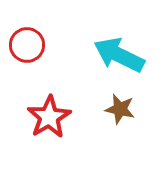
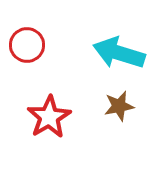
cyan arrow: moved 2 px up; rotated 9 degrees counterclockwise
brown star: moved 1 px left, 3 px up; rotated 24 degrees counterclockwise
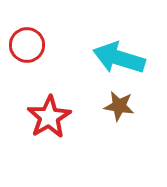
cyan arrow: moved 5 px down
brown star: rotated 20 degrees clockwise
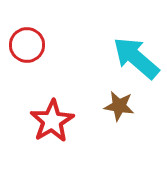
cyan arrow: moved 17 px right; rotated 24 degrees clockwise
red star: moved 3 px right, 4 px down
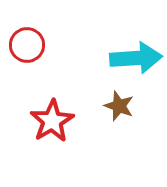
cyan arrow: rotated 135 degrees clockwise
brown star: rotated 12 degrees clockwise
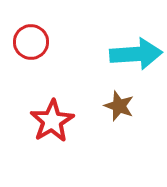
red circle: moved 4 px right, 3 px up
cyan arrow: moved 4 px up
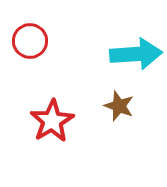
red circle: moved 1 px left, 1 px up
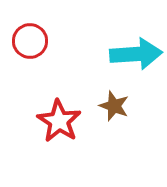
brown star: moved 5 px left
red star: moved 7 px right; rotated 9 degrees counterclockwise
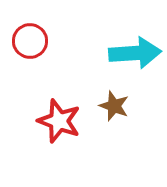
cyan arrow: moved 1 px left, 1 px up
red star: rotated 12 degrees counterclockwise
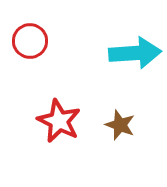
brown star: moved 6 px right, 19 px down
red star: rotated 6 degrees clockwise
